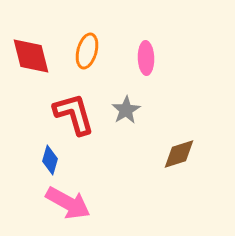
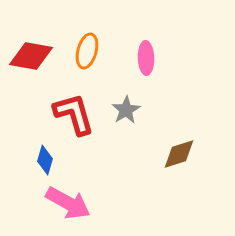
red diamond: rotated 66 degrees counterclockwise
blue diamond: moved 5 px left
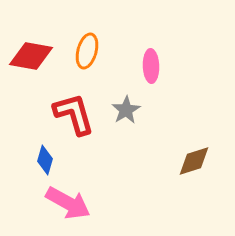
pink ellipse: moved 5 px right, 8 px down
brown diamond: moved 15 px right, 7 px down
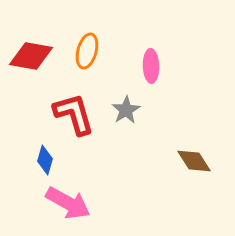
brown diamond: rotated 75 degrees clockwise
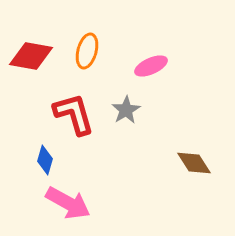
pink ellipse: rotated 68 degrees clockwise
brown diamond: moved 2 px down
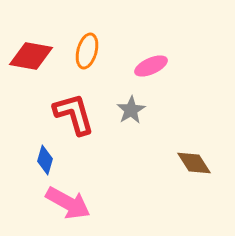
gray star: moved 5 px right
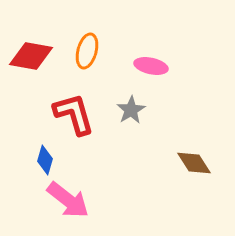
pink ellipse: rotated 36 degrees clockwise
pink arrow: moved 3 px up; rotated 9 degrees clockwise
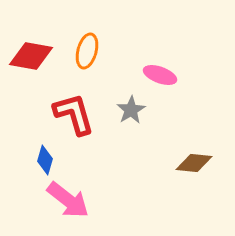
pink ellipse: moved 9 px right, 9 px down; rotated 8 degrees clockwise
brown diamond: rotated 51 degrees counterclockwise
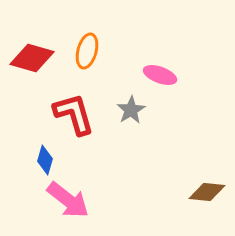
red diamond: moved 1 px right, 2 px down; rotated 6 degrees clockwise
brown diamond: moved 13 px right, 29 px down
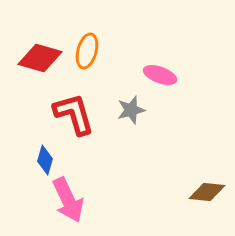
red diamond: moved 8 px right
gray star: rotated 16 degrees clockwise
pink arrow: rotated 27 degrees clockwise
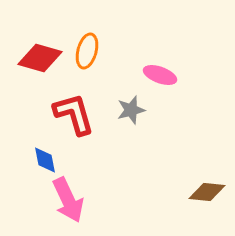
blue diamond: rotated 28 degrees counterclockwise
